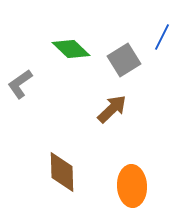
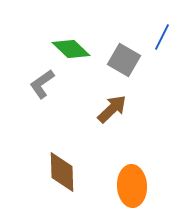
gray square: rotated 28 degrees counterclockwise
gray L-shape: moved 22 px right
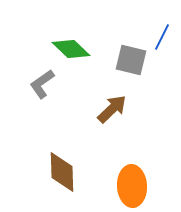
gray square: moved 7 px right; rotated 16 degrees counterclockwise
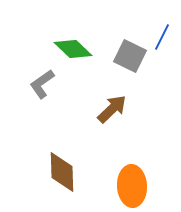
green diamond: moved 2 px right
gray square: moved 1 px left, 4 px up; rotated 12 degrees clockwise
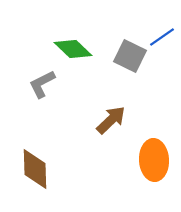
blue line: rotated 28 degrees clockwise
gray L-shape: rotated 8 degrees clockwise
brown arrow: moved 1 px left, 11 px down
brown diamond: moved 27 px left, 3 px up
orange ellipse: moved 22 px right, 26 px up
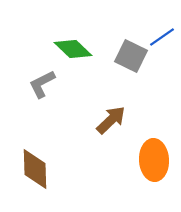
gray square: moved 1 px right
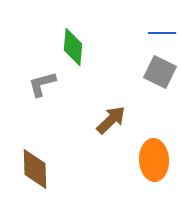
blue line: moved 4 px up; rotated 36 degrees clockwise
green diamond: moved 2 px up; rotated 51 degrees clockwise
gray square: moved 29 px right, 16 px down
gray L-shape: rotated 12 degrees clockwise
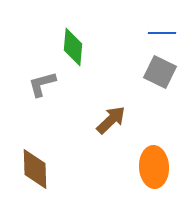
orange ellipse: moved 7 px down
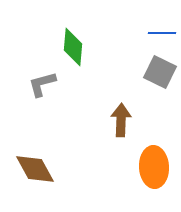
brown arrow: moved 10 px right; rotated 44 degrees counterclockwise
brown diamond: rotated 27 degrees counterclockwise
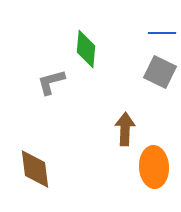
green diamond: moved 13 px right, 2 px down
gray L-shape: moved 9 px right, 2 px up
brown arrow: moved 4 px right, 9 px down
brown diamond: rotated 21 degrees clockwise
